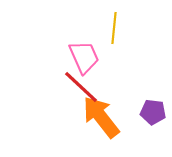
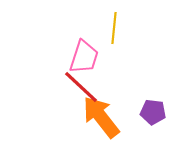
pink trapezoid: rotated 42 degrees clockwise
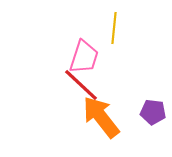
red line: moved 2 px up
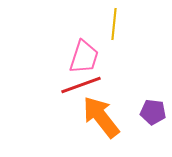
yellow line: moved 4 px up
red line: rotated 63 degrees counterclockwise
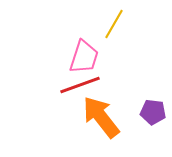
yellow line: rotated 24 degrees clockwise
red line: moved 1 px left
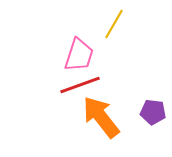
pink trapezoid: moved 5 px left, 2 px up
